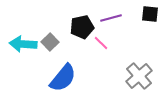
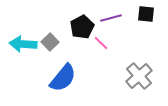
black square: moved 4 px left
black pentagon: rotated 15 degrees counterclockwise
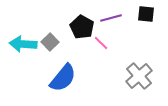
black pentagon: rotated 15 degrees counterclockwise
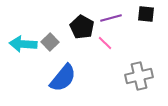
pink line: moved 4 px right
gray cross: rotated 28 degrees clockwise
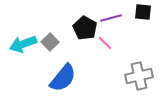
black square: moved 3 px left, 2 px up
black pentagon: moved 3 px right, 1 px down
cyan arrow: rotated 24 degrees counterclockwise
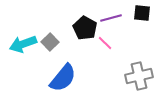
black square: moved 1 px left, 1 px down
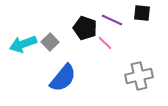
purple line: moved 1 px right, 2 px down; rotated 40 degrees clockwise
black pentagon: rotated 10 degrees counterclockwise
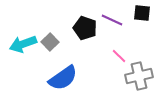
pink line: moved 14 px right, 13 px down
blue semicircle: rotated 16 degrees clockwise
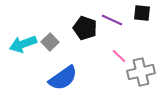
gray cross: moved 2 px right, 4 px up
